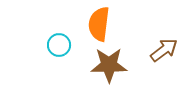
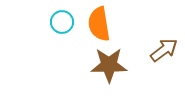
orange semicircle: rotated 16 degrees counterclockwise
cyan circle: moved 3 px right, 23 px up
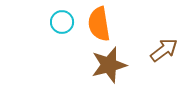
brown star: rotated 15 degrees counterclockwise
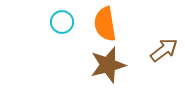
orange semicircle: moved 6 px right
brown star: moved 1 px left
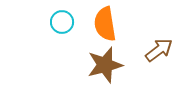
brown arrow: moved 5 px left
brown star: moved 3 px left
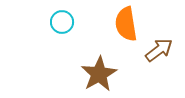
orange semicircle: moved 21 px right
brown star: moved 6 px left, 9 px down; rotated 15 degrees counterclockwise
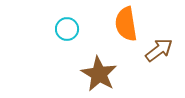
cyan circle: moved 5 px right, 7 px down
brown star: rotated 12 degrees counterclockwise
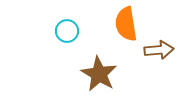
cyan circle: moved 2 px down
brown arrow: rotated 32 degrees clockwise
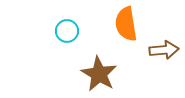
brown arrow: moved 5 px right
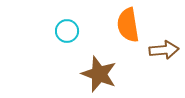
orange semicircle: moved 2 px right, 1 px down
brown star: rotated 9 degrees counterclockwise
